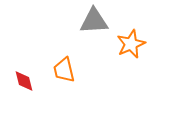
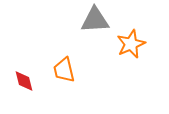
gray triangle: moved 1 px right, 1 px up
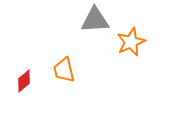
orange star: moved 2 px up
red diamond: rotated 65 degrees clockwise
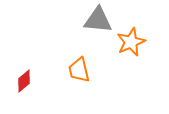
gray triangle: moved 3 px right; rotated 8 degrees clockwise
orange trapezoid: moved 15 px right
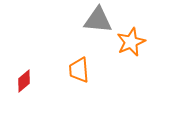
orange trapezoid: rotated 8 degrees clockwise
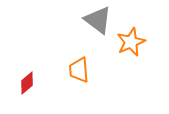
gray triangle: rotated 32 degrees clockwise
red diamond: moved 3 px right, 2 px down
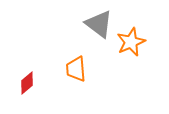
gray triangle: moved 1 px right, 4 px down
orange trapezoid: moved 3 px left, 1 px up
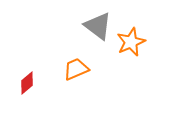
gray triangle: moved 1 px left, 2 px down
orange trapezoid: rotated 72 degrees clockwise
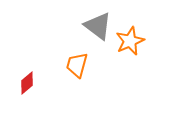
orange star: moved 1 px left, 1 px up
orange trapezoid: moved 1 px right, 4 px up; rotated 52 degrees counterclockwise
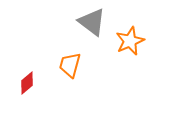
gray triangle: moved 6 px left, 4 px up
orange trapezoid: moved 7 px left
